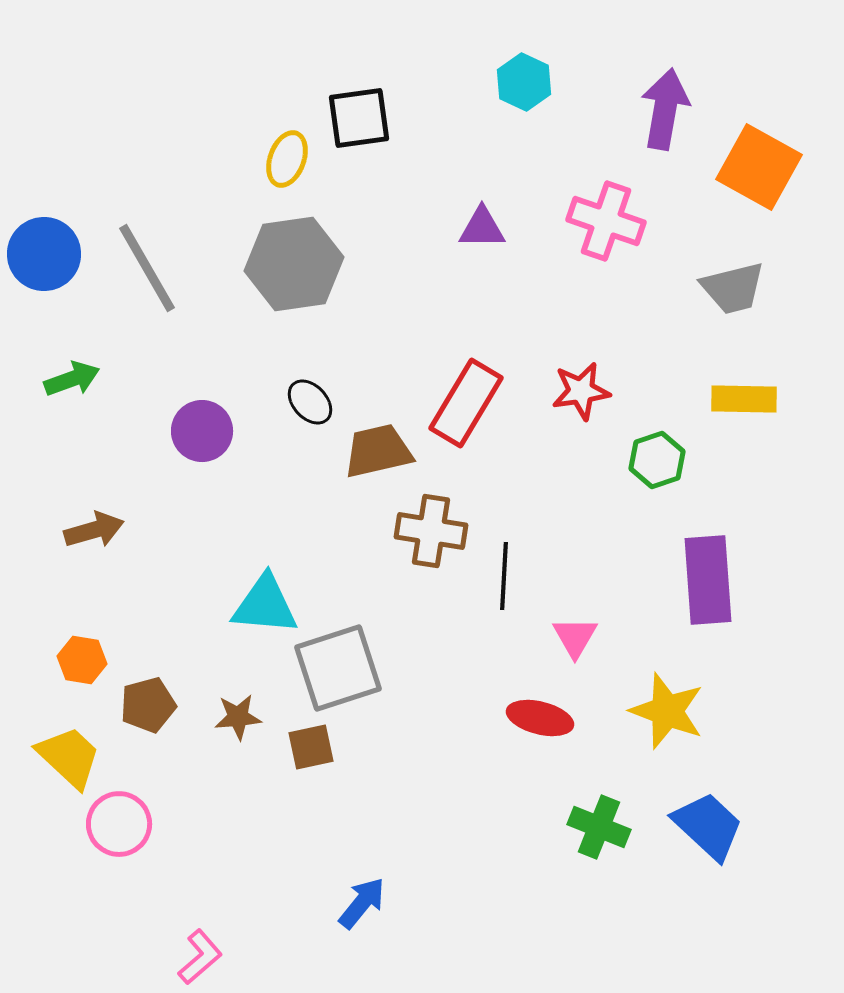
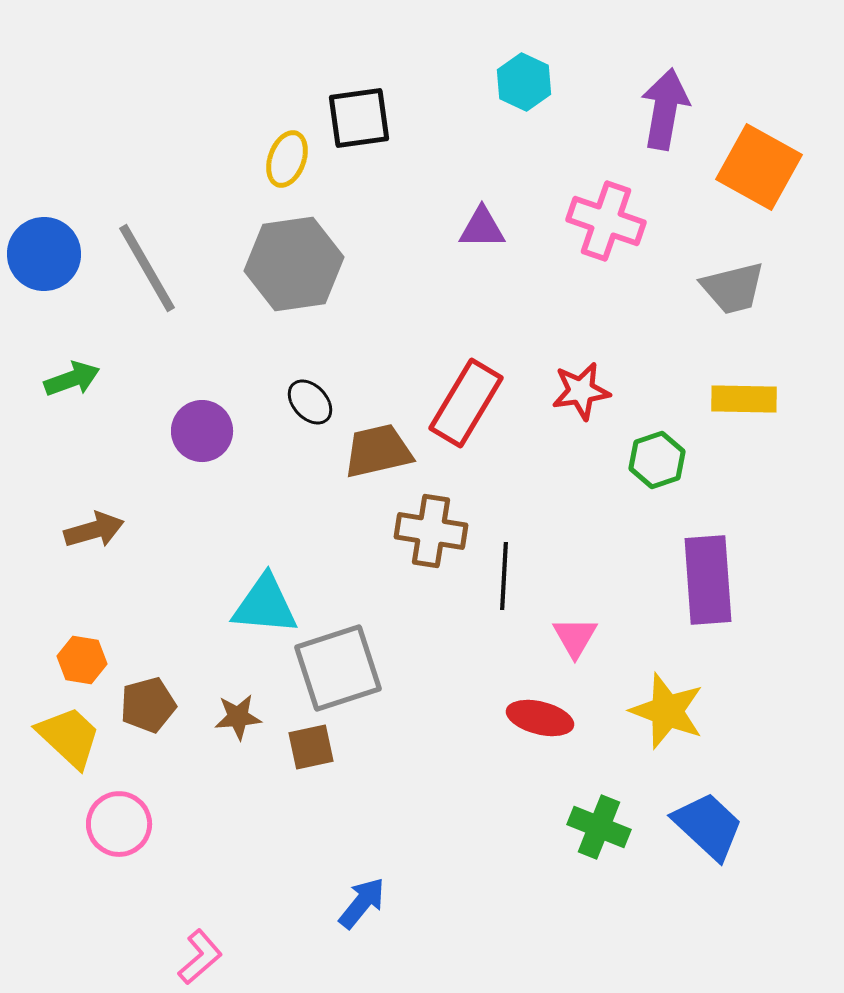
yellow trapezoid: moved 20 px up
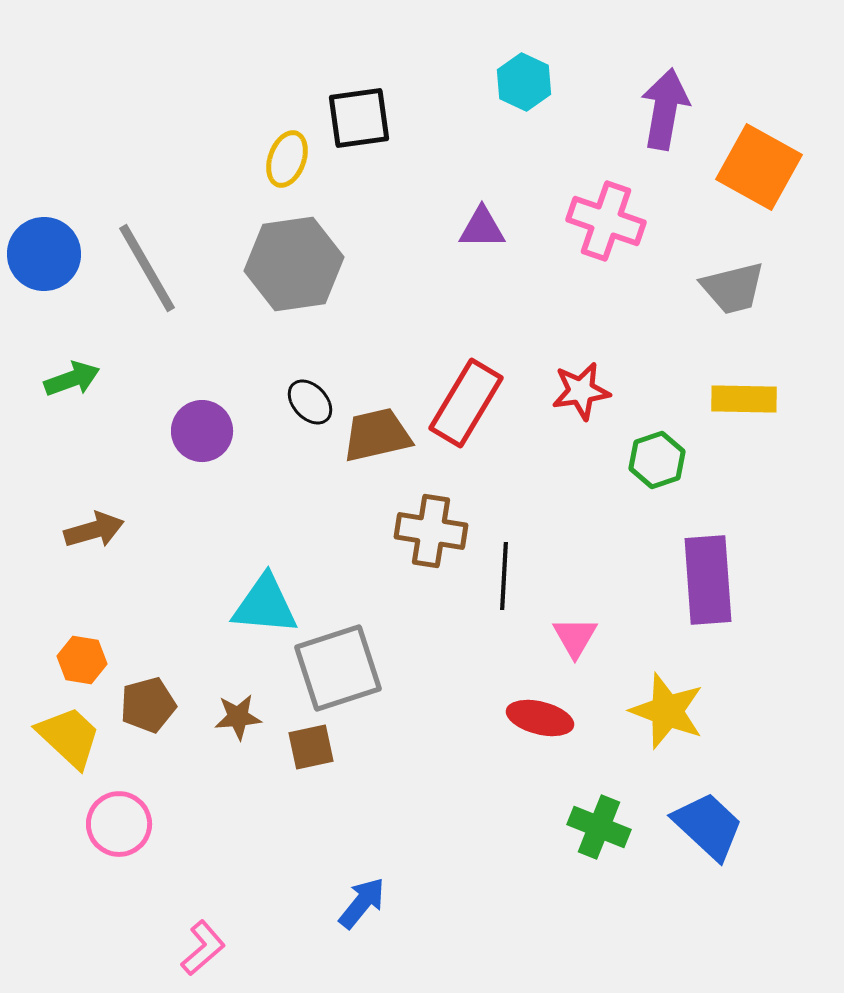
brown trapezoid: moved 1 px left, 16 px up
pink L-shape: moved 3 px right, 9 px up
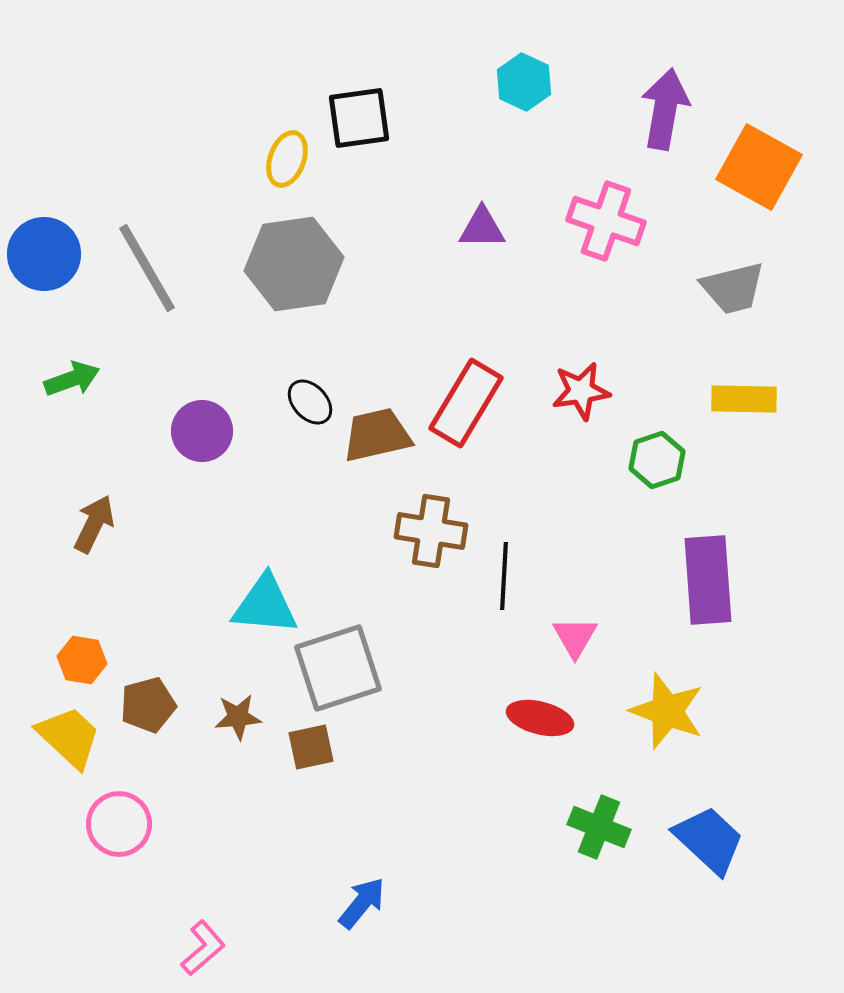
brown arrow: moved 6 px up; rotated 48 degrees counterclockwise
blue trapezoid: moved 1 px right, 14 px down
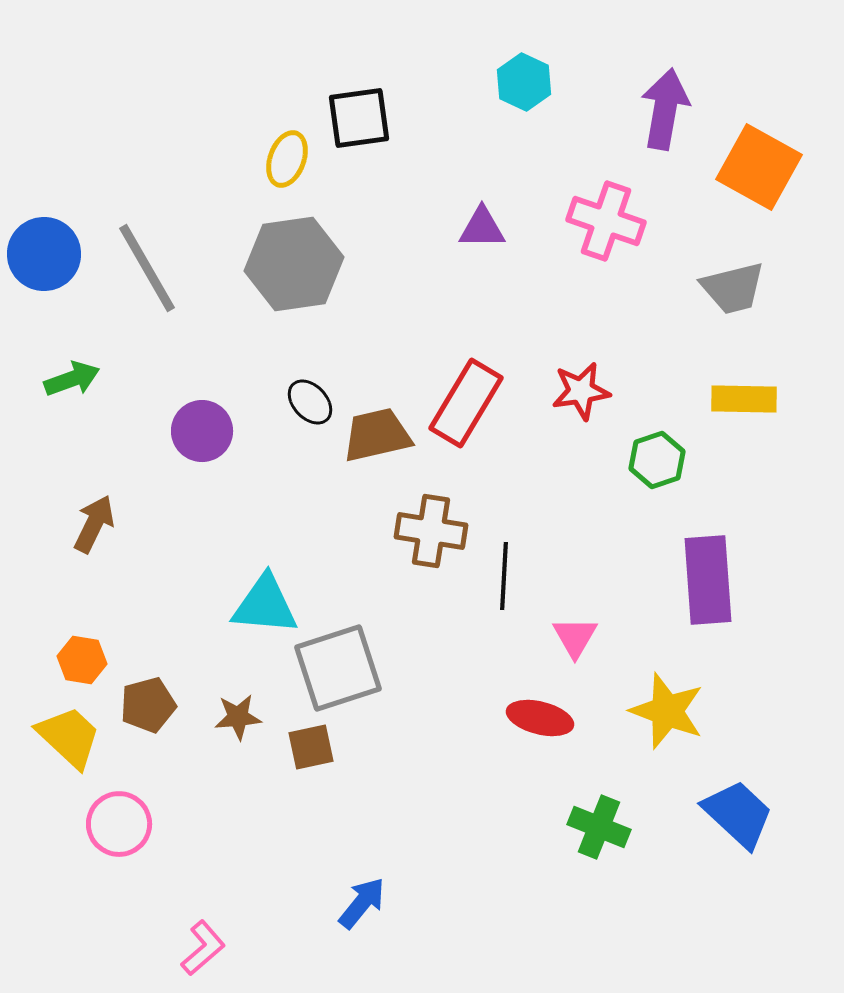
blue trapezoid: moved 29 px right, 26 px up
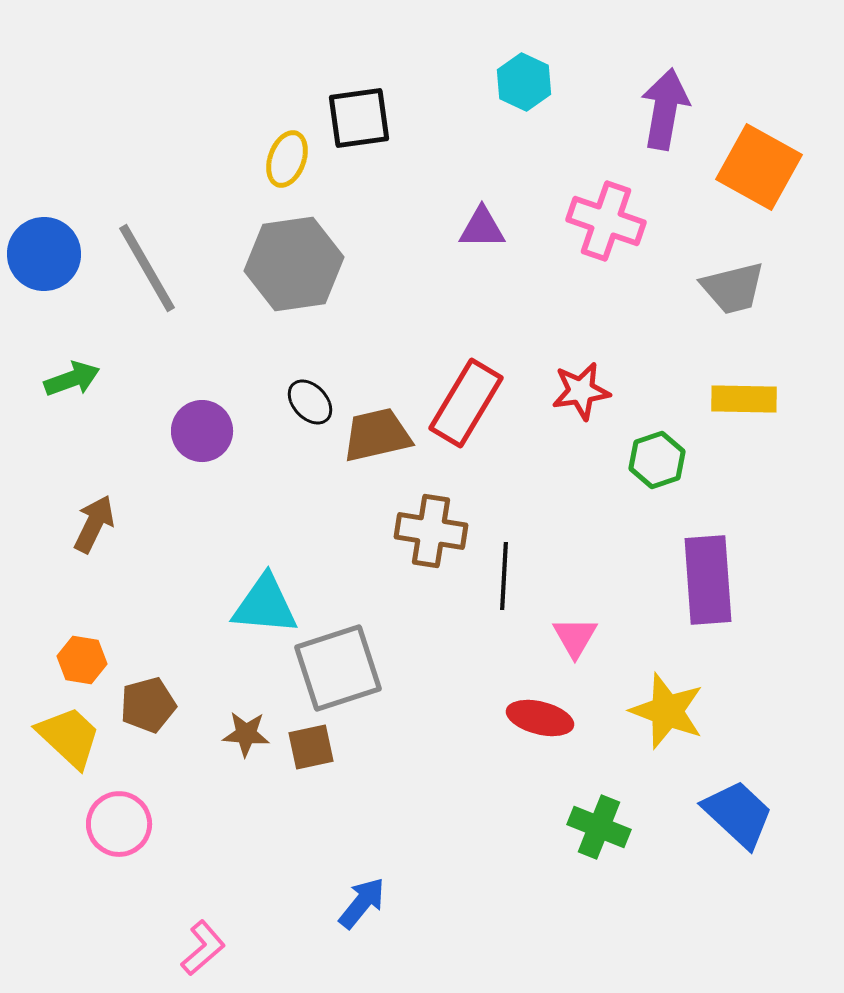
brown star: moved 8 px right, 17 px down; rotated 9 degrees clockwise
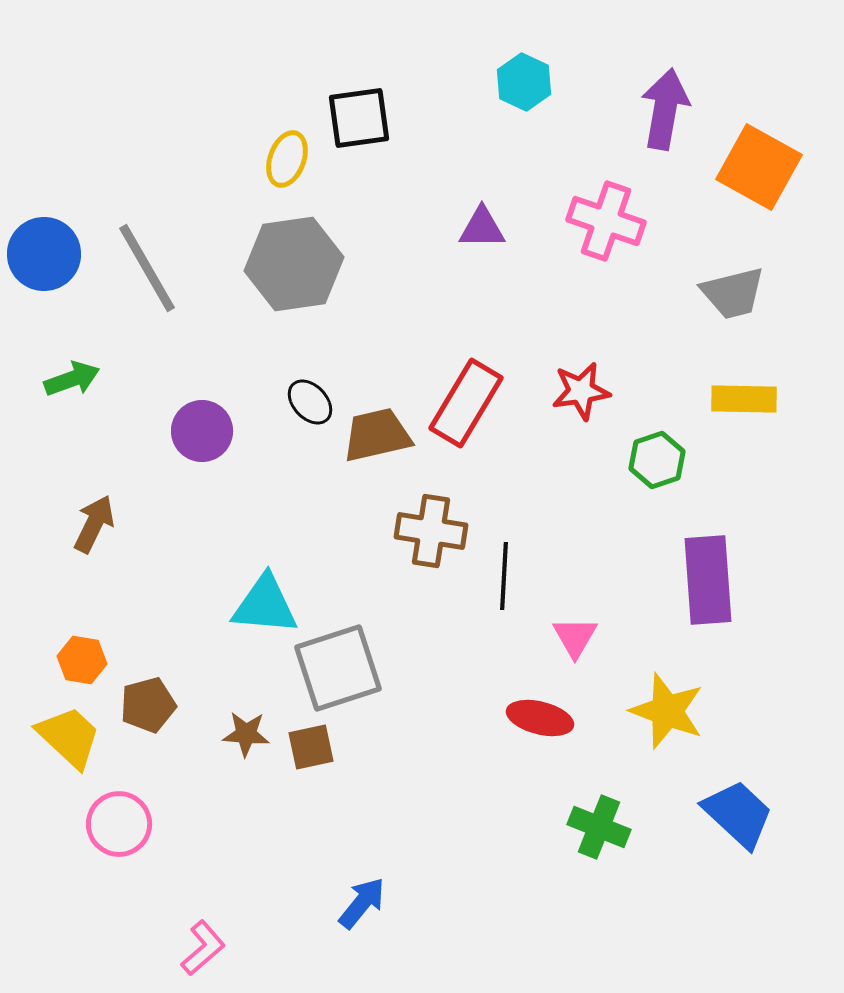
gray trapezoid: moved 5 px down
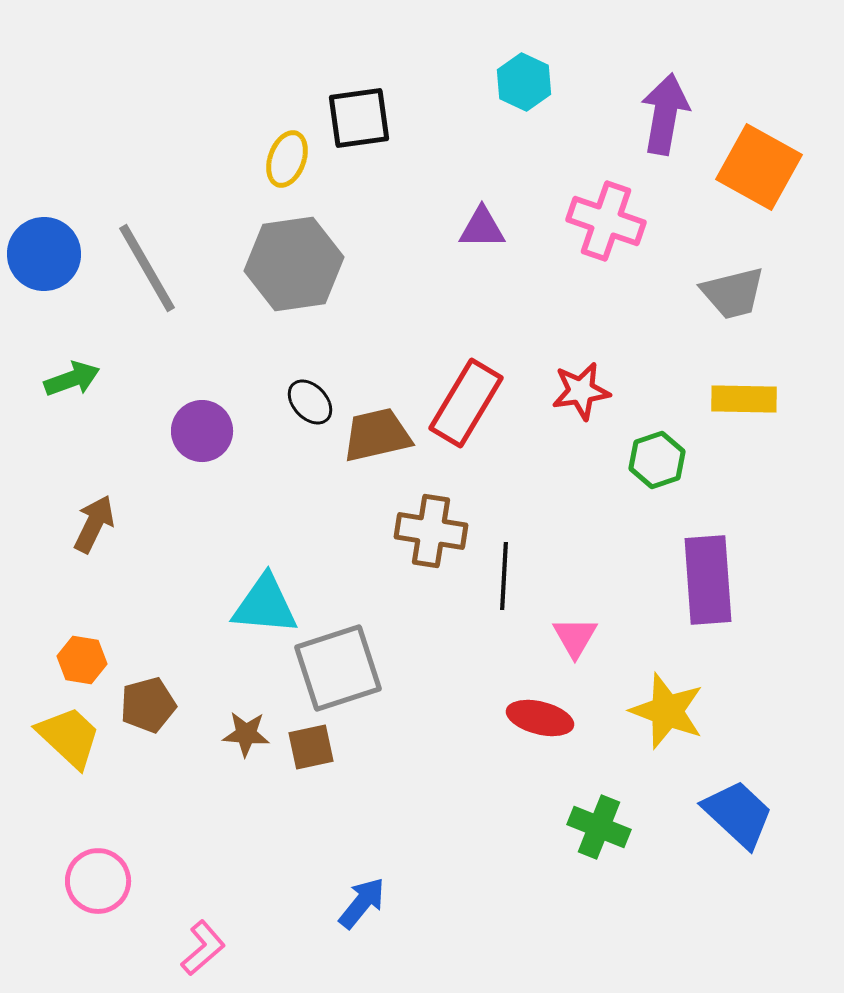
purple arrow: moved 5 px down
pink circle: moved 21 px left, 57 px down
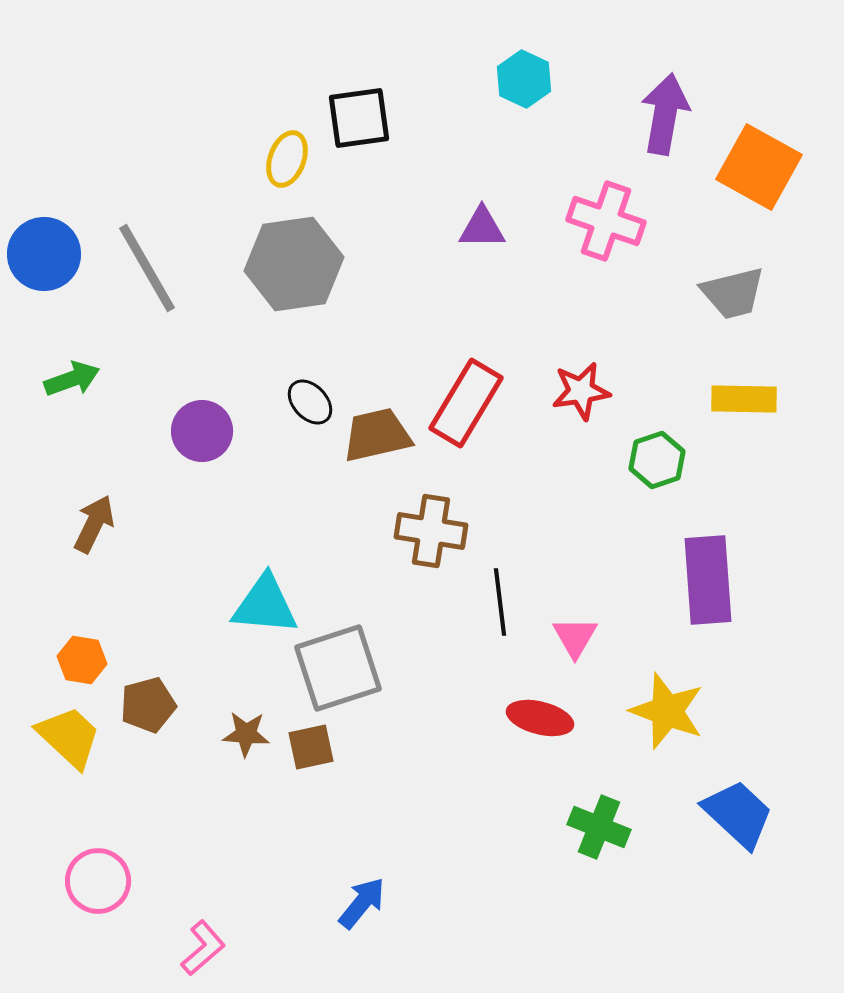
cyan hexagon: moved 3 px up
black line: moved 4 px left, 26 px down; rotated 10 degrees counterclockwise
